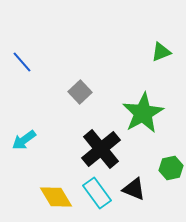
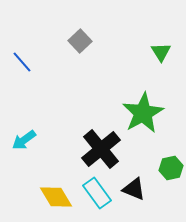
green triangle: rotated 40 degrees counterclockwise
gray square: moved 51 px up
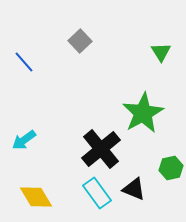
blue line: moved 2 px right
yellow diamond: moved 20 px left
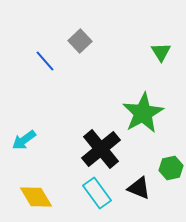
blue line: moved 21 px right, 1 px up
black triangle: moved 5 px right, 1 px up
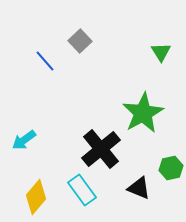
cyan rectangle: moved 15 px left, 3 px up
yellow diamond: rotated 72 degrees clockwise
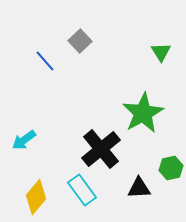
black triangle: rotated 25 degrees counterclockwise
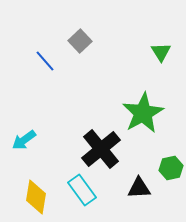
yellow diamond: rotated 32 degrees counterclockwise
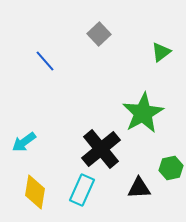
gray square: moved 19 px right, 7 px up
green triangle: rotated 25 degrees clockwise
cyan arrow: moved 2 px down
cyan rectangle: rotated 60 degrees clockwise
yellow diamond: moved 1 px left, 5 px up
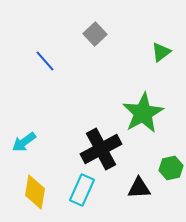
gray square: moved 4 px left
black cross: rotated 12 degrees clockwise
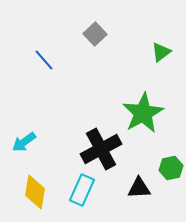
blue line: moved 1 px left, 1 px up
